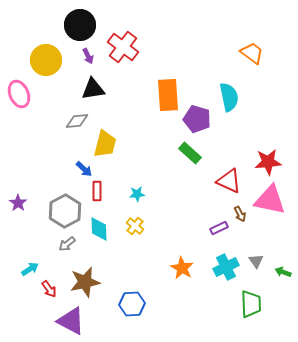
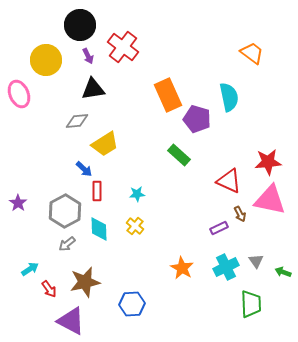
orange rectangle: rotated 20 degrees counterclockwise
yellow trapezoid: rotated 44 degrees clockwise
green rectangle: moved 11 px left, 2 px down
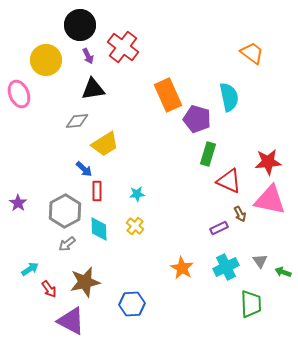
green rectangle: moved 29 px right, 1 px up; rotated 65 degrees clockwise
gray triangle: moved 4 px right
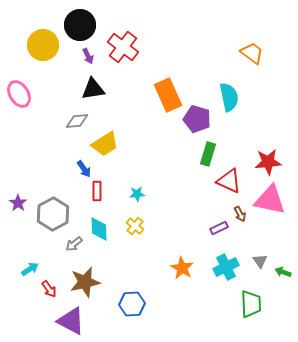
yellow circle: moved 3 px left, 15 px up
pink ellipse: rotated 8 degrees counterclockwise
blue arrow: rotated 12 degrees clockwise
gray hexagon: moved 12 px left, 3 px down
gray arrow: moved 7 px right
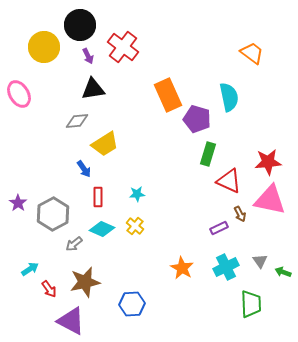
yellow circle: moved 1 px right, 2 px down
red rectangle: moved 1 px right, 6 px down
cyan diamond: moved 3 px right; rotated 65 degrees counterclockwise
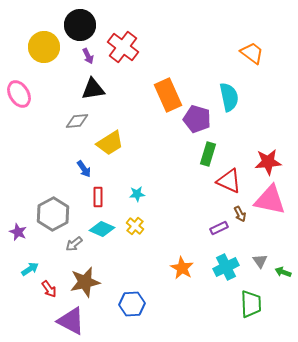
yellow trapezoid: moved 5 px right, 1 px up
purple star: moved 29 px down; rotated 12 degrees counterclockwise
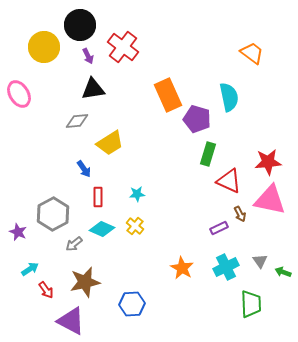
red arrow: moved 3 px left, 1 px down
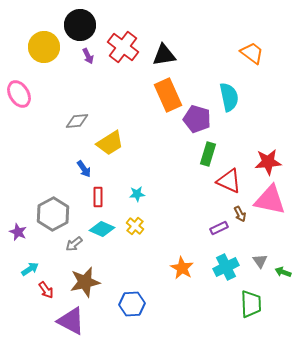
black triangle: moved 71 px right, 34 px up
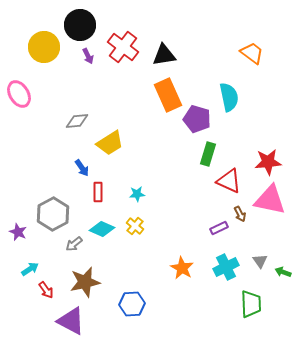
blue arrow: moved 2 px left, 1 px up
red rectangle: moved 5 px up
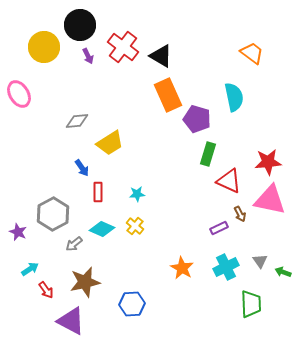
black triangle: moved 3 px left, 1 px down; rotated 40 degrees clockwise
cyan semicircle: moved 5 px right
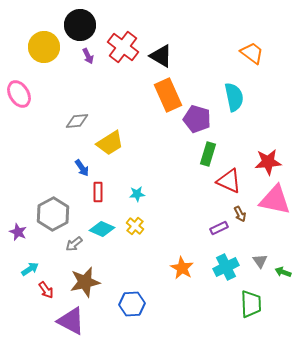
pink triangle: moved 5 px right
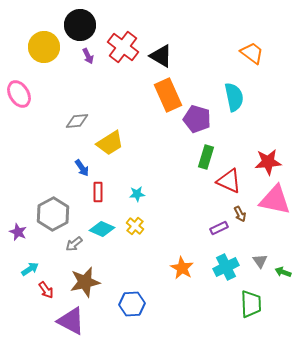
green rectangle: moved 2 px left, 3 px down
